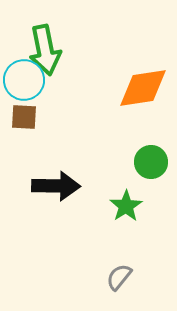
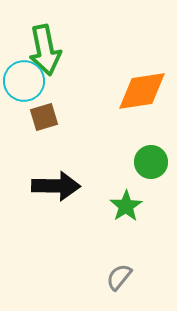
cyan circle: moved 1 px down
orange diamond: moved 1 px left, 3 px down
brown square: moved 20 px right; rotated 20 degrees counterclockwise
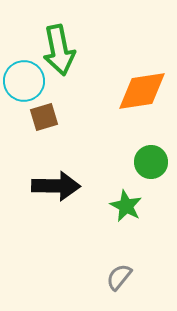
green arrow: moved 14 px right
green star: rotated 12 degrees counterclockwise
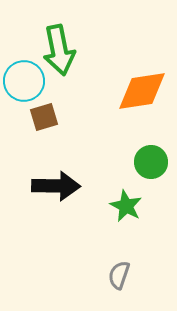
gray semicircle: moved 2 px up; rotated 20 degrees counterclockwise
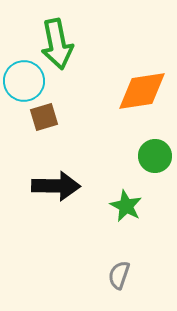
green arrow: moved 2 px left, 6 px up
green circle: moved 4 px right, 6 px up
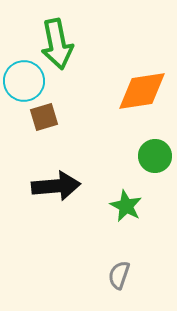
black arrow: rotated 6 degrees counterclockwise
